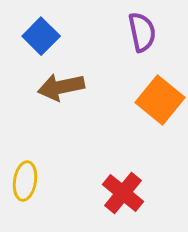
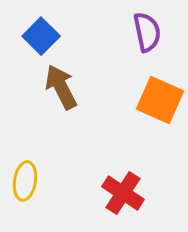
purple semicircle: moved 5 px right
brown arrow: rotated 75 degrees clockwise
orange square: rotated 15 degrees counterclockwise
red cross: rotated 6 degrees counterclockwise
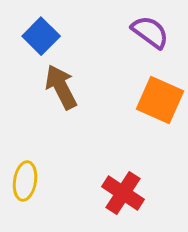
purple semicircle: moved 3 px right; rotated 42 degrees counterclockwise
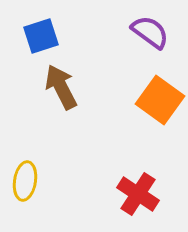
blue square: rotated 27 degrees clockwise
orange square: rotated 12 degrees clockwise
red cross: moved 15 px right, 1 px down
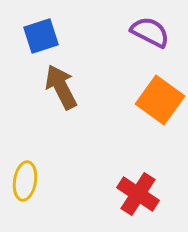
purple semicircle: rotated 9 degrees counterclockwise
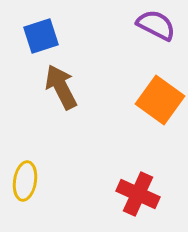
purple semicircle: moved 6 px right, 7 px up
red cross: rotated 9 degrees counterclockwise
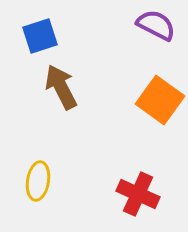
blue square: moved 1 px left
yellow ellipse: moved 13 px right
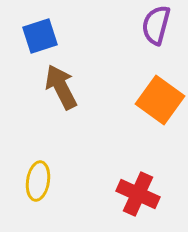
purple semicircle: rotated 102 degrees counterclockwise
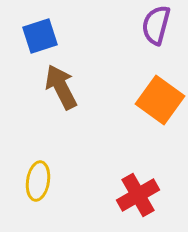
red cross: moved 1 px down; rotated 36 degrees clockwise
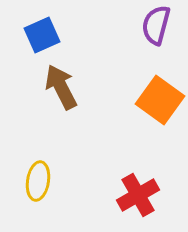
blue square: moved 2 px right, 1 px up; rotated 6 degrees counterclockwise
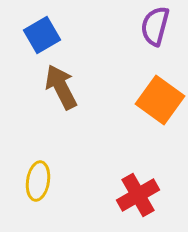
purple semicircle: moved 1 px left, 1 px down
blue square: rotated 6 degrees counterclockwise
